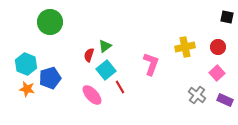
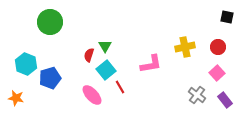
green triangle: rotated 24 degrees counterclockwise
pink L-shape: rotated 60 degrees clockwise
orange star: moved 11 px left, 9 px down
purple rectangle: rotated 28 degrees clockwise
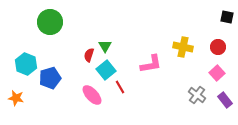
yellow cross: moved 2 px left; rotated 24 degrees clockwise
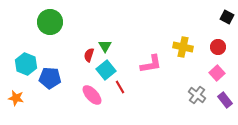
black square: rotated 16 degrees clockwise
blue pentagon: rotated 20 degrees clockwise
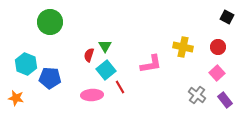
pink ellipse: rotated 50 degrees counterclockwise
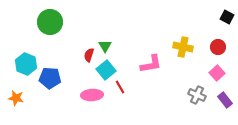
gray cross: rotated 12 degrees counterclockwise
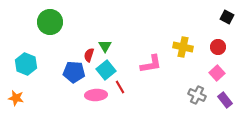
blue pentagon: moved 24 px right, 6 px up
pink ellipse: moved 4 px right
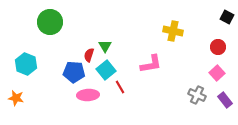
yellow cross: moved 10 px left, 16 px up
pink ellipse: moved 8 px left
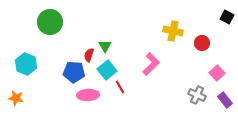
red circle: moved 16 px left, 4 px up
pink L-shape: rotated 35 degrees counterclockwise
cyan square: moved 1 px right
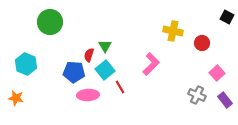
cyan square: moved 2 px left
